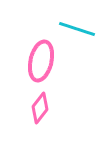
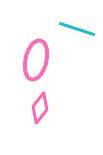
pink ellipse: moved 5 px left, 1 px up
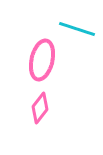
pink ellipse: moved 6 px right
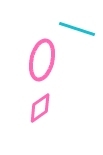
pink diamond: rotated 16 degrees clockwise
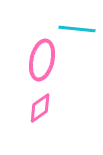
cyan line: rotated 12 degrees counterclockwise
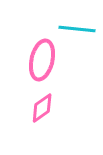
pink diamond: moved 2 px right
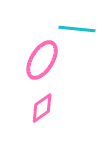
pink ellipse: rotated 18 degrees clockwise
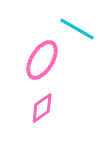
cyan line: rotated 24 degrees clockwise
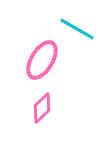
pink diamond: rotated 8 degrees counterclockwise
